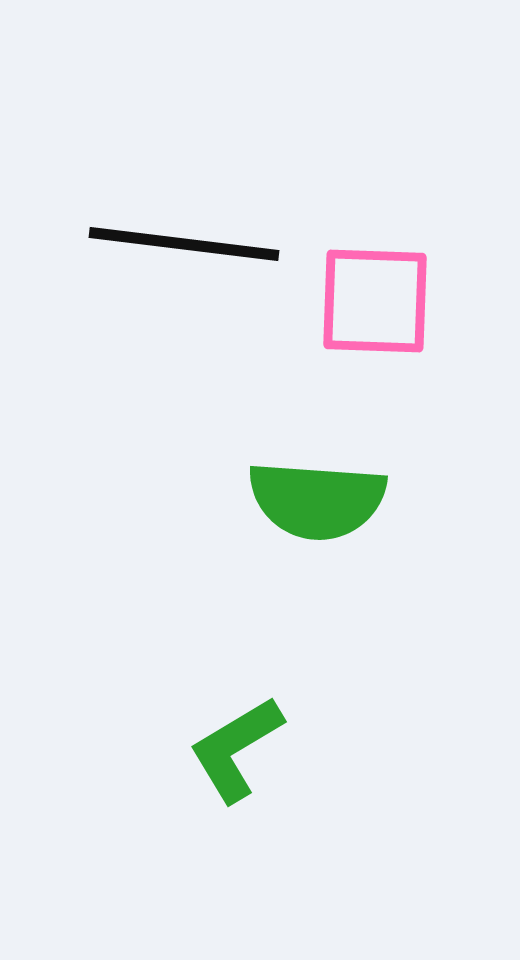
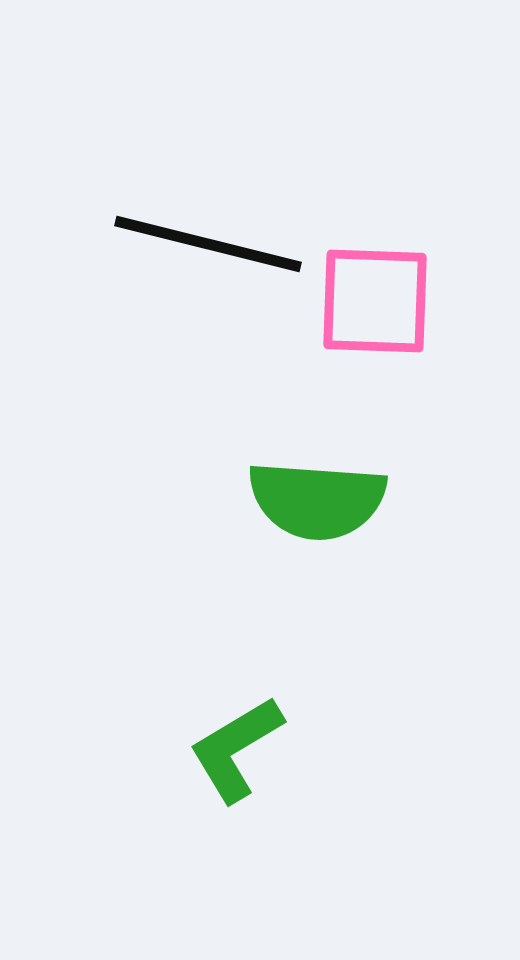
black line: moved 24 px right; rotated 7 degrees clockwise
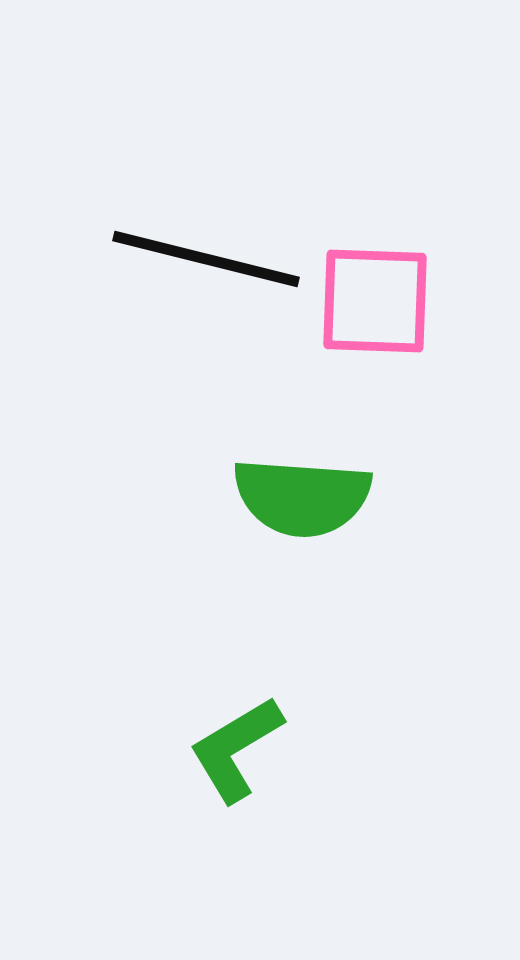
black line: moved 2 px left, 15 px down
green semicircle: moved 15 px left, 3 px up
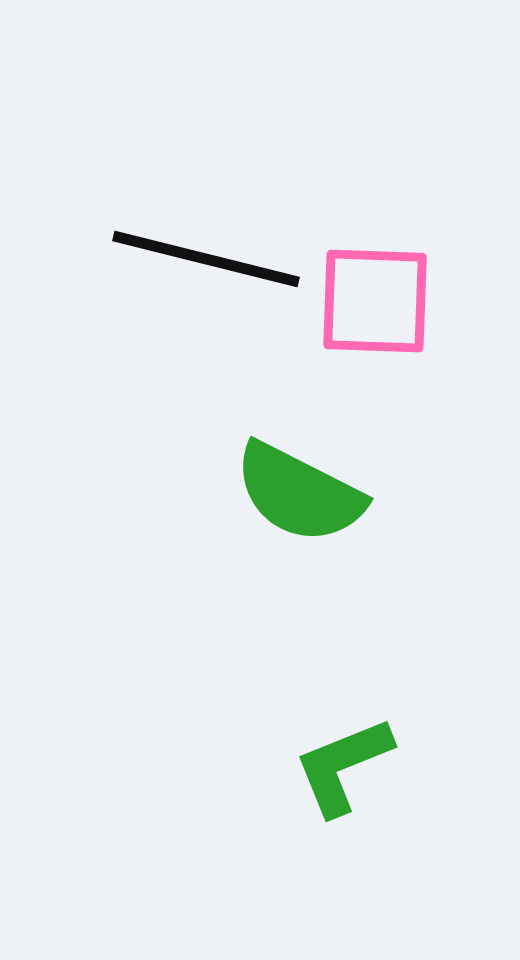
green semicircle: moved 3 px left, 4 px up; rotated 23 degrees clockwise
green L-shape: moved 107 px right, 17 px down; rotated 9 degrees clockwise
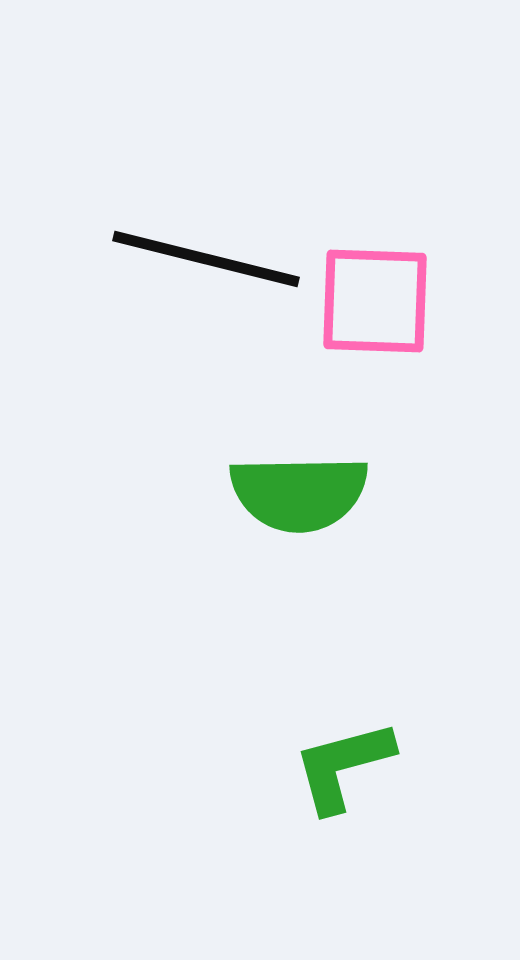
green semicircle: rotated 28 degrees counterclockwise
green L-shape: rotated 7 degrees clockwise
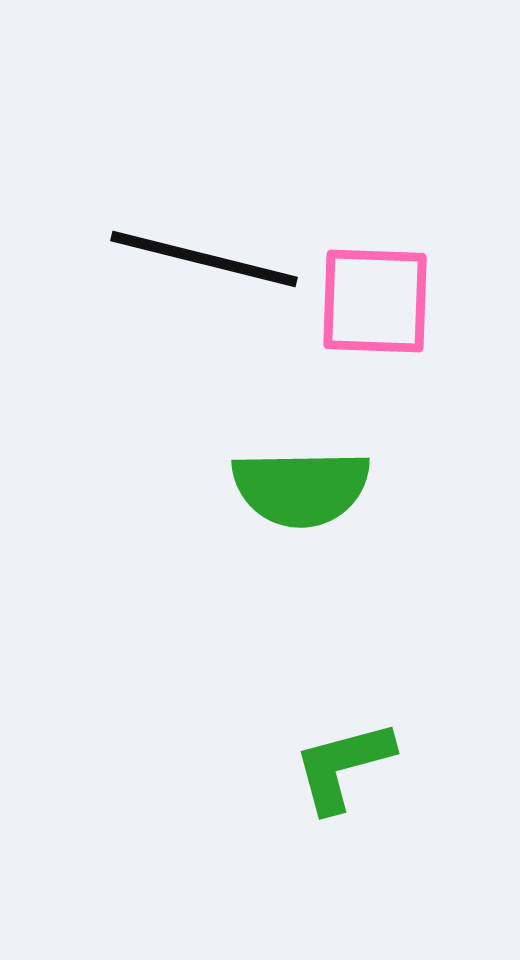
black line: moved 2 px left
green semicircle: moved 2 px right, 5 px up
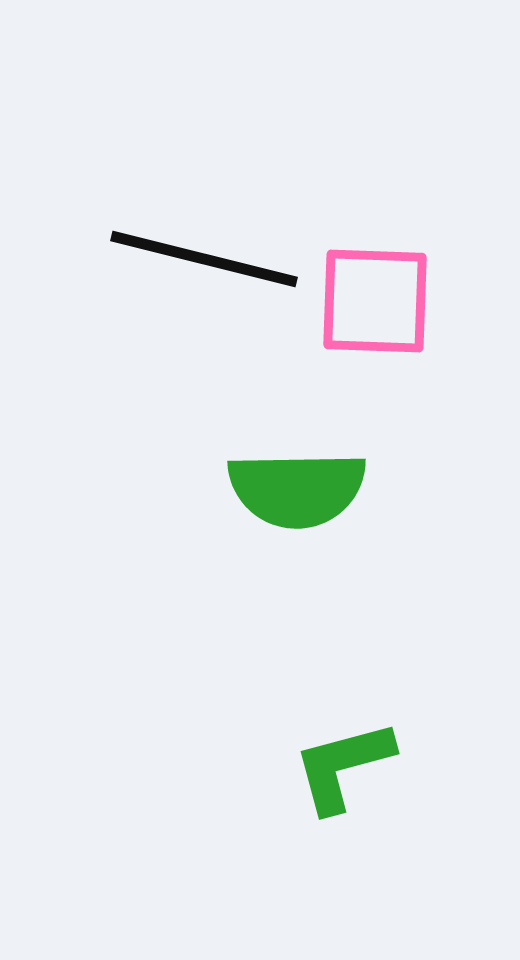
green semicircle: moved 4 px left, 1 px down
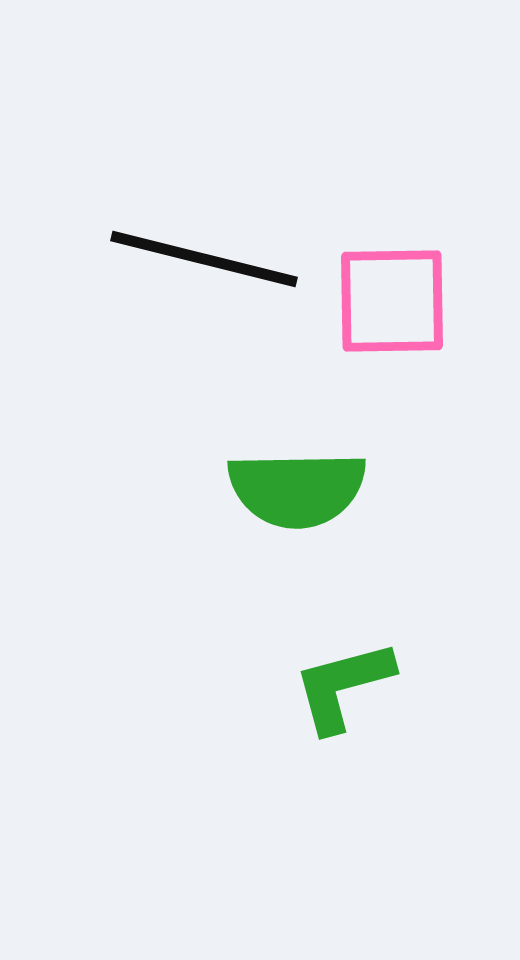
pink square: moved 17 px right; rotated 3 degrees counterclockwise
green L-shape: moved 80 px up
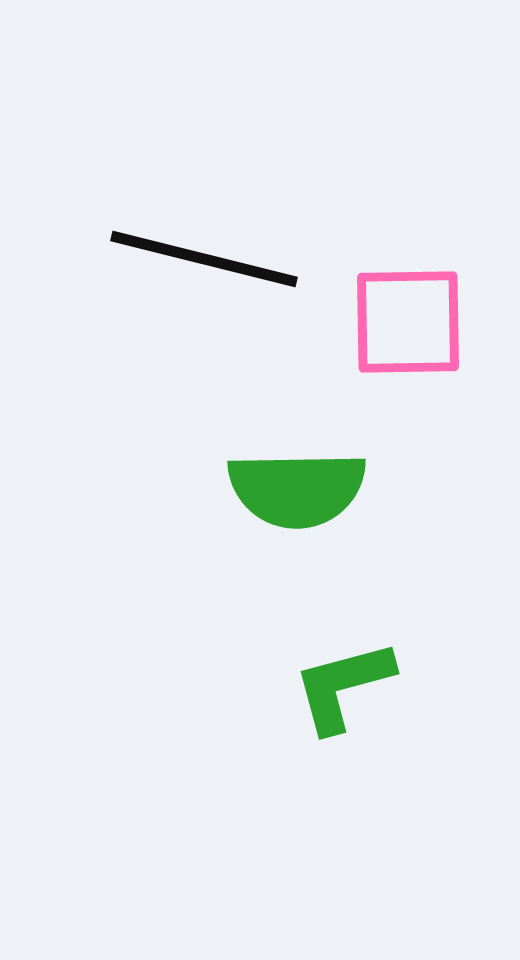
pink square: moved 16 px right, 21 px down
